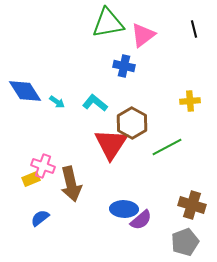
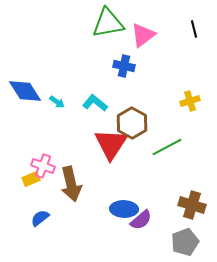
yellow cross: rotated 12 degrees counterclockwise
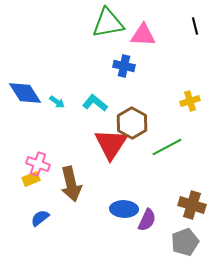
black line: moved 1 px right, 3 px up
pink triangle: rotated 40 degrees clockwise
blue diamond: moved 2 px down
pink cross: moved 5 px left, 2 px up
purple semicircle: moved 6 px right; rotated 25 degrees counterclockwise
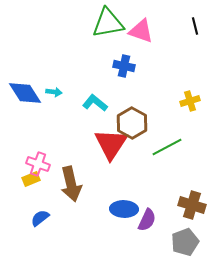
pink triangle: moved 2 px left, 4 px up; rotated 16 degrees clockwise
cyan arrow: moved 3 px left, 10 px up; rotated 28 degrees counterclockwise
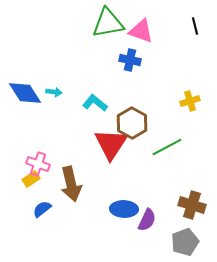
blue cross: moved 6 px right, 6 px up
yellow rectangle: rotated 12 degrees counterclockwise
blue semicircle: moved 2 px right, 9 px up
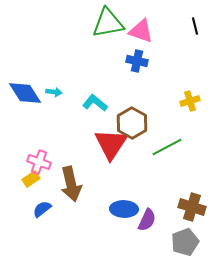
blue cross: moved 7 px right, 1 px down
pink cross: moved 1 px right, 2 px up
brown cross: moved 2 px down
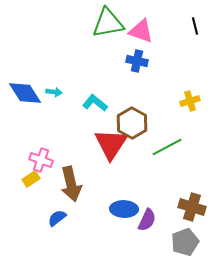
pink cross: moved 2 px right, 2 px up
blue semicircle: moved 15 px right, 9 px down
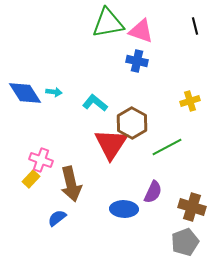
yellow rectangle: rotated 12 degrees counterclockwise
purple semicircle: moved 6 px right, 28 px up
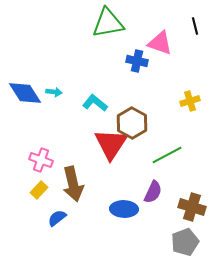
pink triangle: moved 19 px right, 12 px down
green line: moved 8 px down
yellow rectangle: moved 8 px right, 11 px down
brown arrow: moved 2 px right
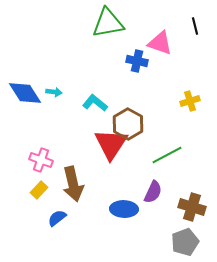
brown hexagon: moved 4 px left, 1 px down
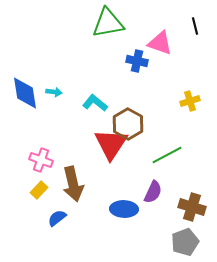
blue diamond: rotated 24 degrees clockwise
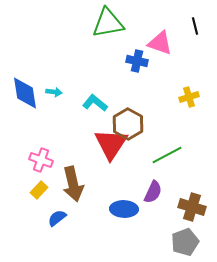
yellow cross: moved 1 px left, 4 px up
